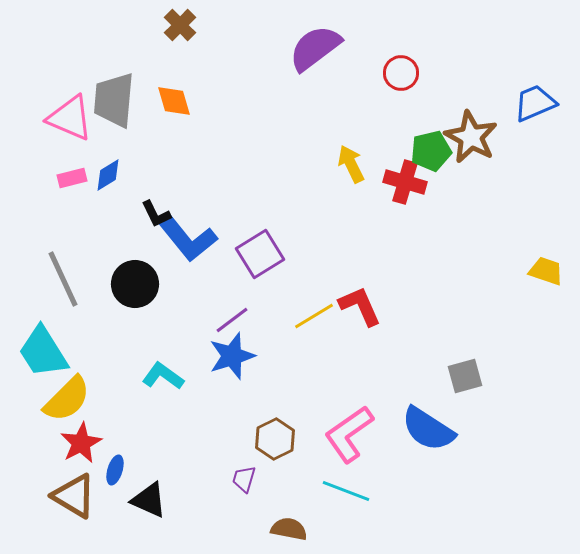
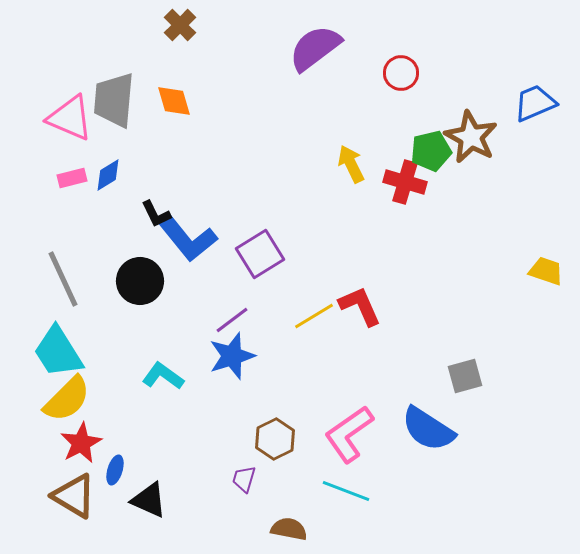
black circle: moved 5 px right, 3 px up
cyan trapezoid: moved 15 px right
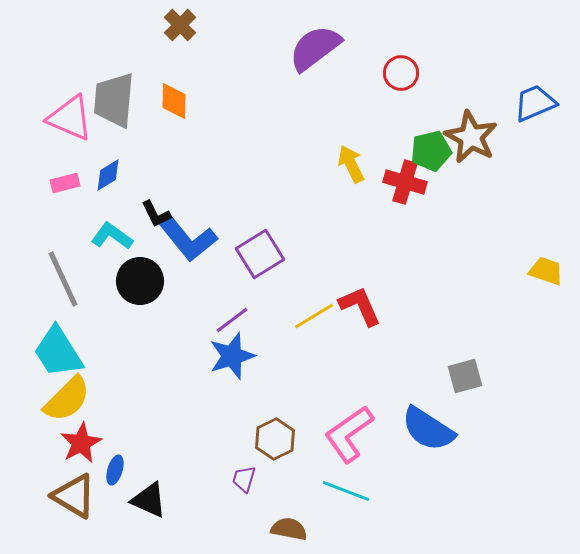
orange diamond: rotated 18 degrees clockwise
pink rectangle: moved 7 px left, 5 px down
cyan L-shape: moved 51 px left, 140 px up
